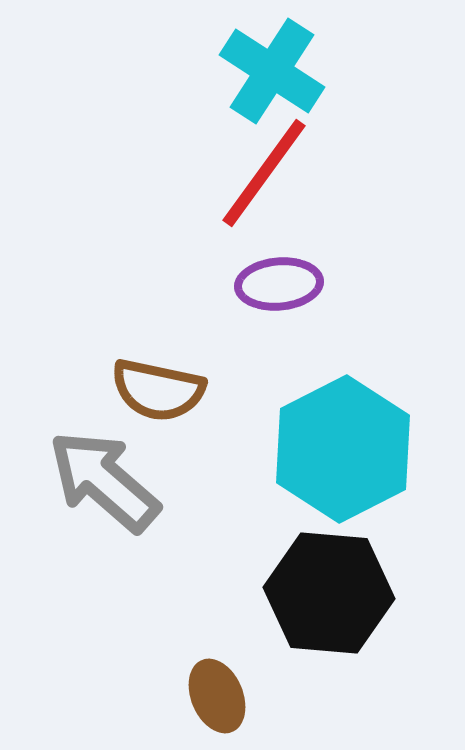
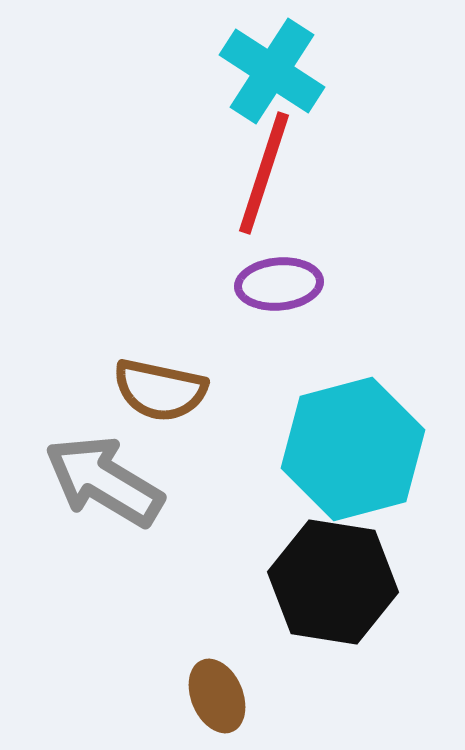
red line: rotated 18 degrees counterclockwise
brown semicircle: moved 2 px right
cyan hexagon: moved 10 px right; rotated 12 degrees clockwise
gray arrow: rotated 10 degrees counterclockwise
black hexagon: moved 4 px right, 11 px up; rotated 4 degrees clockwise
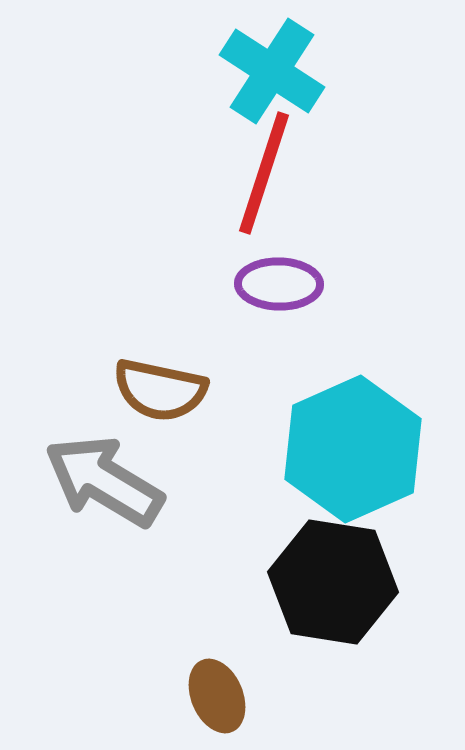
purple ellipse: rotated 6 degrees clockwise
cyan hexagon: rotated 9 degrees counterclockwise
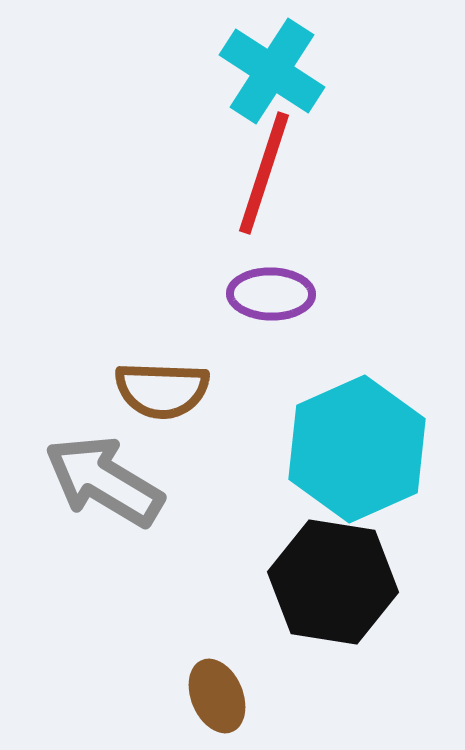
purple ellipse: moved 8 px left, 10 px down
brown semicircle: moved 2 px right; rotated 10 degrees counterclockwise
cyan hexagon: moved 4 px right
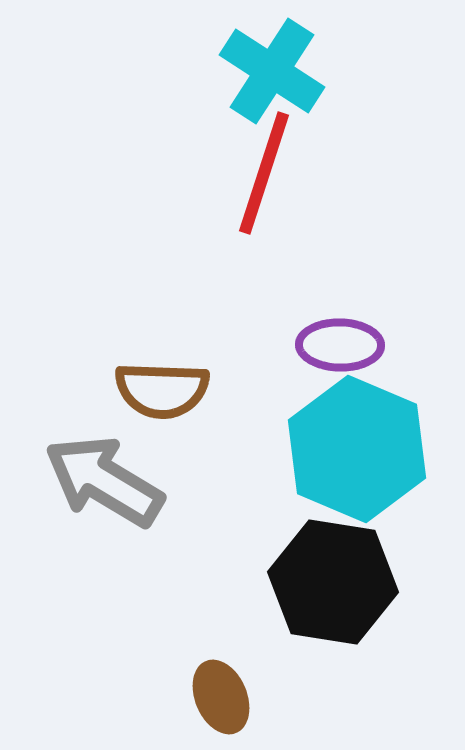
purple ellipse: moved 69 px right, 51 px down
cyan hexagon: rotated 13 degrees counterclockwise
brown ellipse: moved 4 px right, 1 px down
